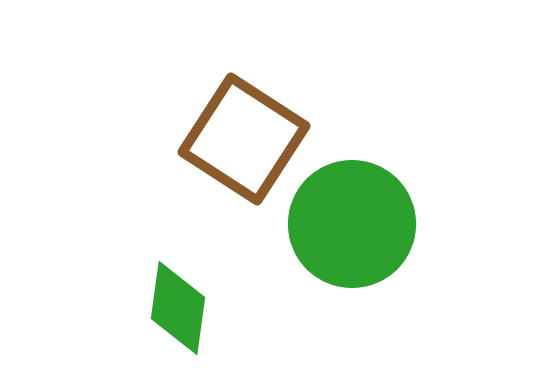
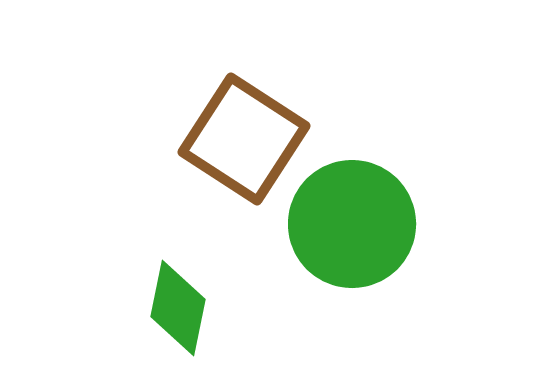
green diamond: rotated 4 degrees clockwise
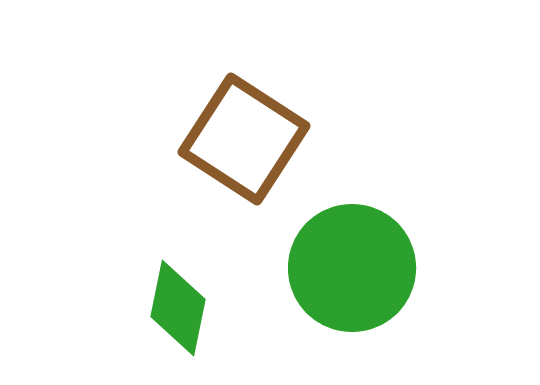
green circle: moved 44 px down
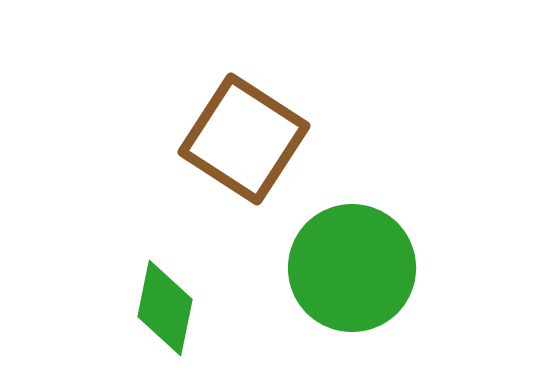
green diamond: moved 13 px left
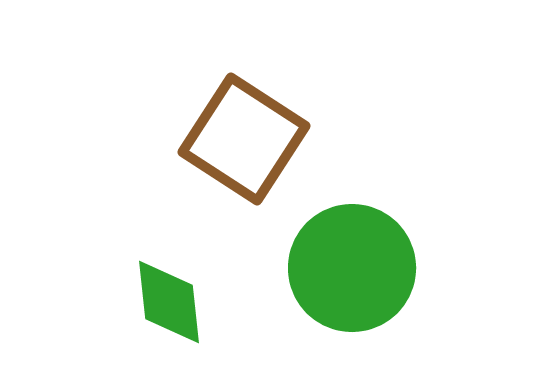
green diamond: moved 4 px right, 6 px up; rotated 18 degrees counterclockwise
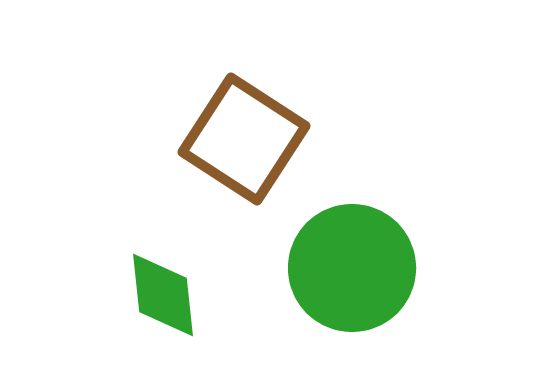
green diamond: moved 6 px left, 7 px up
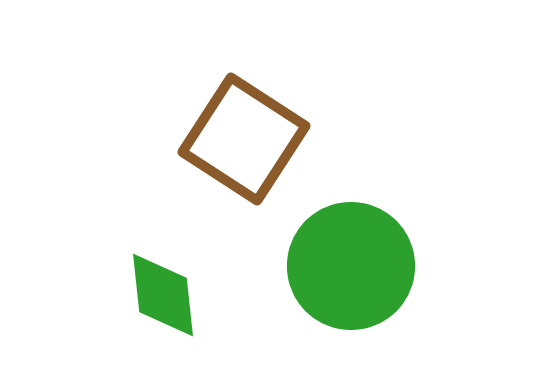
green circle: moved 1 px left, 2 px up
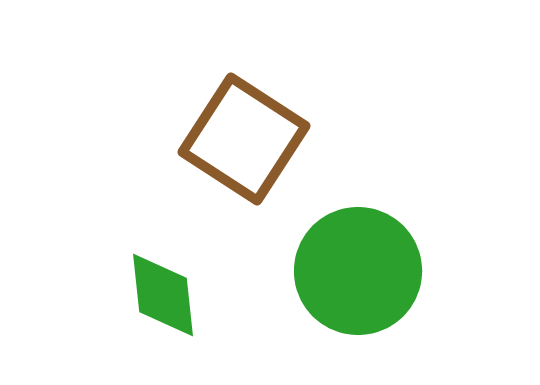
green circle: moved 7 px right, 5 px down
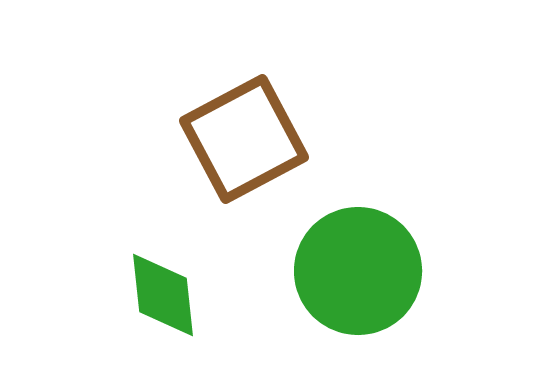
brown square: rotated 29 degrees clockwise
